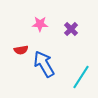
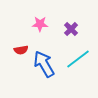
cyan line: moved 3 px left, 18 px up; rotated 20 degrees clockwise
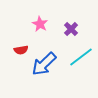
pink star: rotated 28 degrees clockwise
cyan line: moved 3 px right, 2 px up
blue arrow: rotated 104 degrees counterclockwise
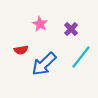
cyan line: rotated 15 degrees counterclockwise
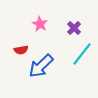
purple cross: moved 3 px right, 1 px up
cyan line: moved 1 px right, 3 px up
blue arrow: moved 3 px left, 2 px down
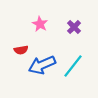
purple cross: moved 1 px up
cyan line: moved 9 px left, 12 px down
blue arrow: moved 1 px right, 1 px up; rotated 20 degrees clockwise
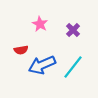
purple cross: moved 1 px left, 3 px down
cyan line: moved 1 px down
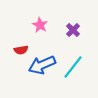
pink star: moved 1 px down
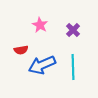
cyan line: rotated 40 degrees counterclockwise
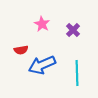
pink star: moved 2 px right, 1 px up
cyan line: moved 4 px right, 6 px down
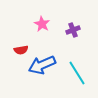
purple cross: rotated 24 degrees clockwise
cyan line: rotated 30 degrees counterclockwise
